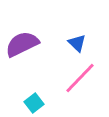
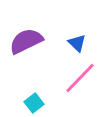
purple semicircle: moved 4 px right, 3 px up
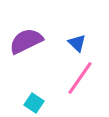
pink line: rotated 9 degrees counterclockwise
cyan square: rotated 18 degrees counterclockwise
